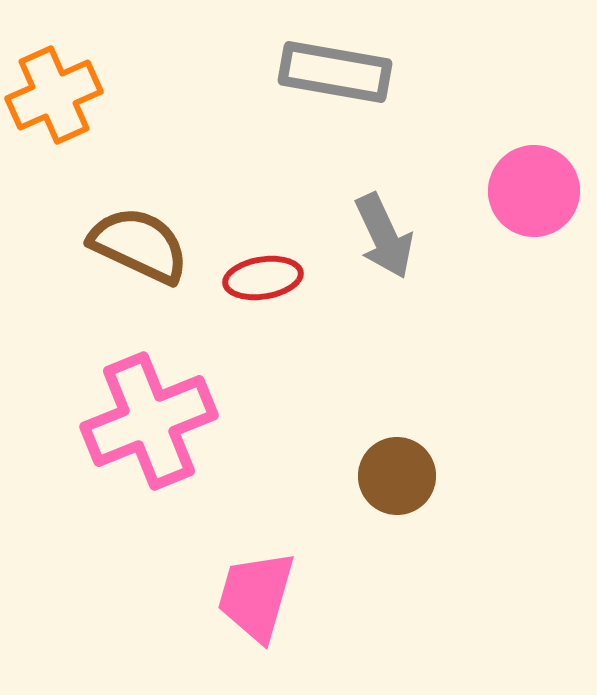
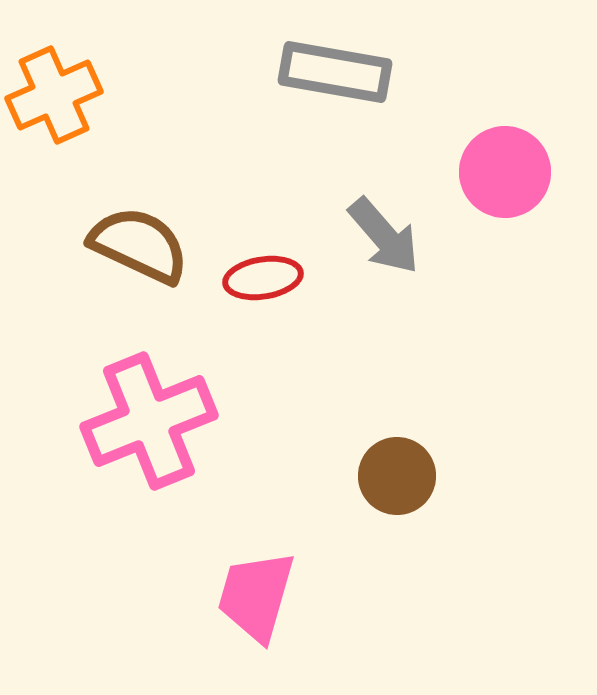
pink circle: moved 29 px left, 19 px up
gray arrow: rotated 16 degrees counterclockwise
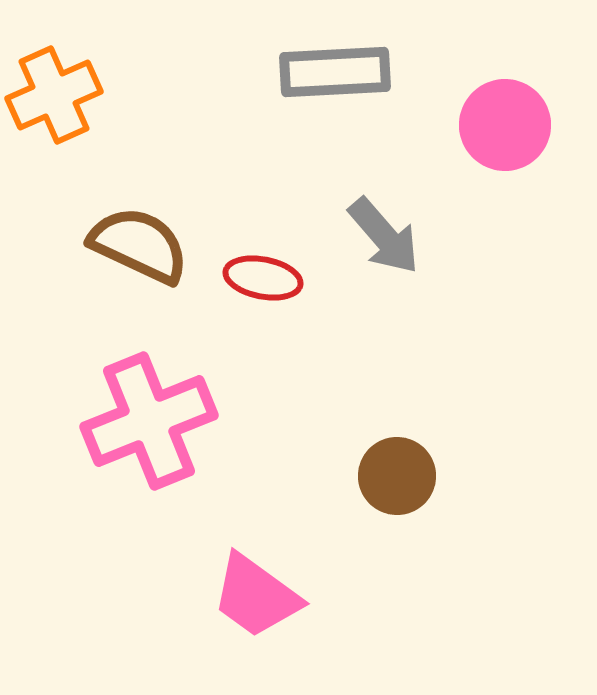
gray rectangle: rotated 13 degrees counterclockwise
pink circle: moved 47 px up
red ellipse: rotated 20 degrees clockwise
pink trapezoid: rotated 70 degrees counterclockwise
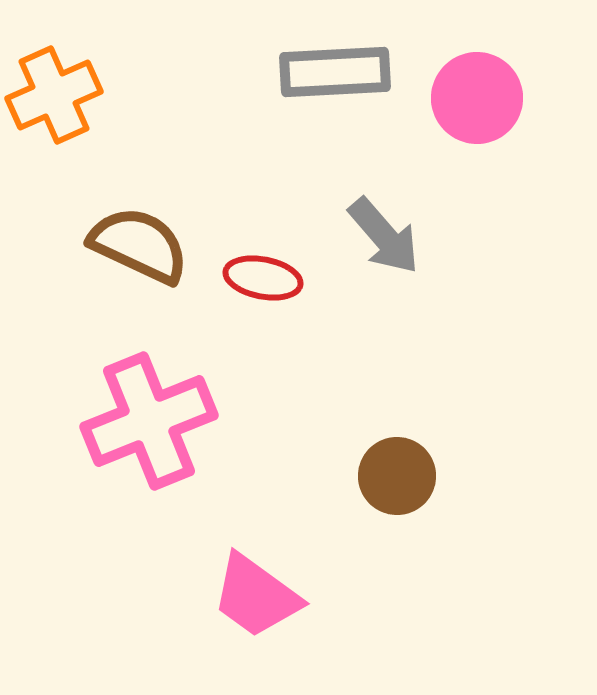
pink circle: moved 28 px left, 27 px up
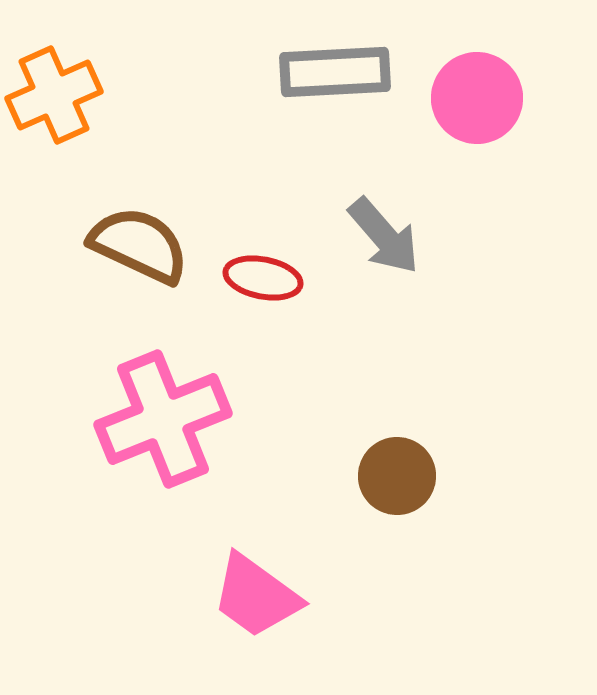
pink cross: moved 14 px right, 2 px up
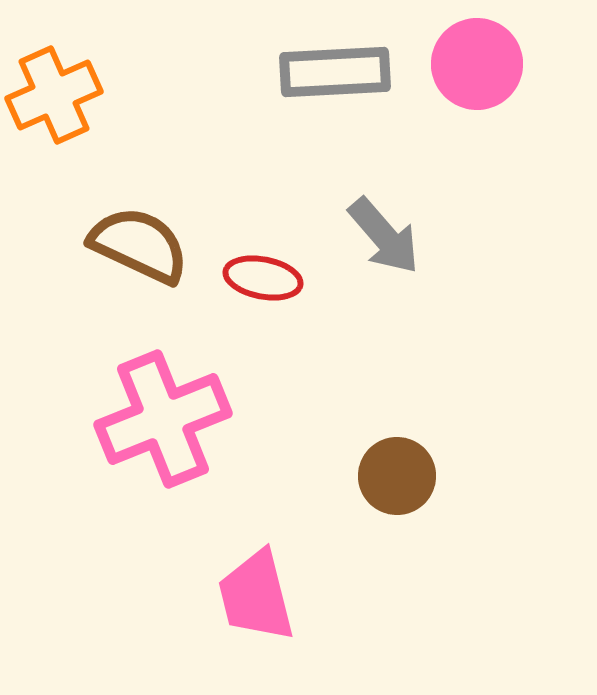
pink circle: moved 34 px up
pink trapezoid: rotated 40 degrees clockwise
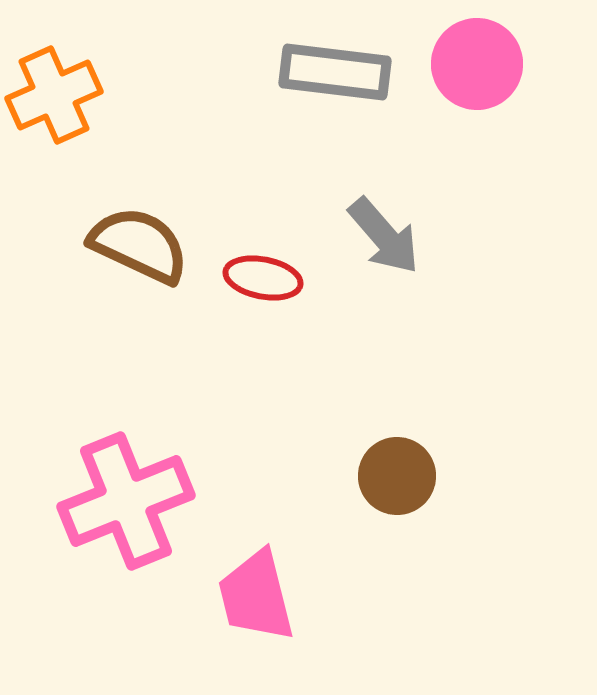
gray rectangle: rotated 10 degrees clockwise
pink cross: moved 37 px left, 82 px down
